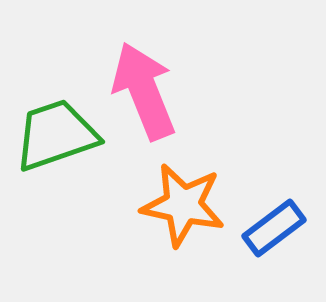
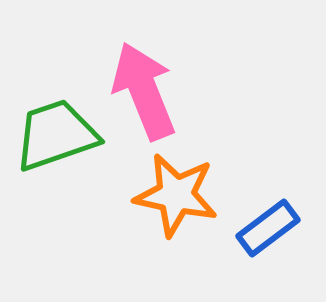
orange star: moved 7 px left, 10 px up
blue rectangle: moved 6 px left
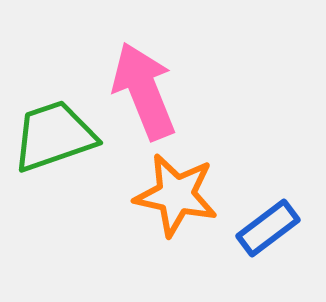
green trapezoid: moved 2 px left, 1 px down
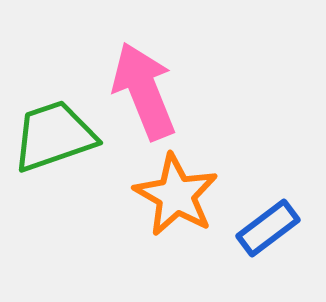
orange star: rotated 18 degrees clockwise
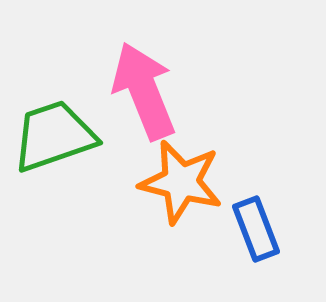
orange star: moved 5 px right, 13 px up; rotated 16 degrees counterclockwise
blue rectangle: moved 12 px left, 1 px down; rotated 74 degrees counterclockwise
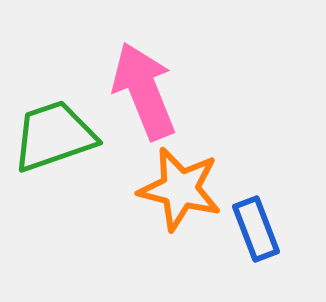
orange star: moved 1 px left, 7 px down
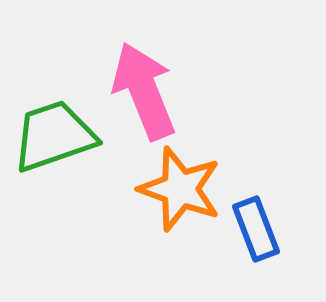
orange star: rotated 6 degrees clockwise
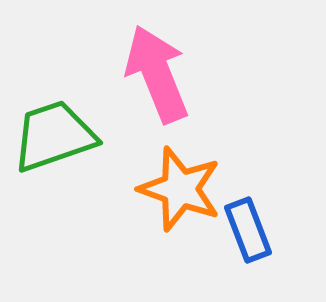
pink arrow: moved 13 px right, 17 px up
blue rectangle: moved 8 px left, 1 px down
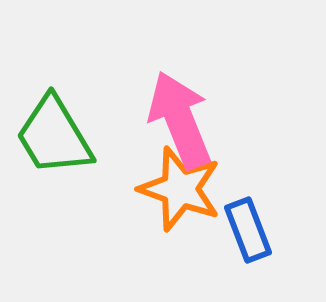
pink arrow: moved 23 px right, 46 px down
green trapezoid: rotated 102 degrees counterclockwise
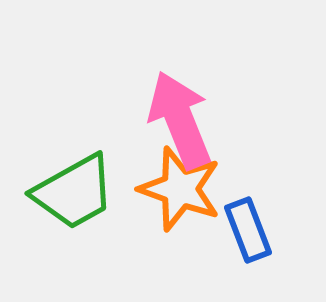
green trapezoid: moved 20 px right, 56 px down; rotated 88 degrees counterclockwise
